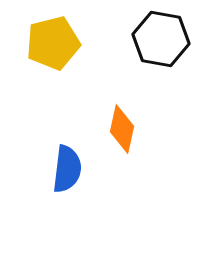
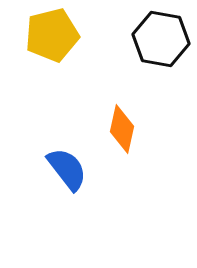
yellow pentagon: moved 1 px left, 8 px up
blue semicircle: rotated 45 degrees counterclockwise
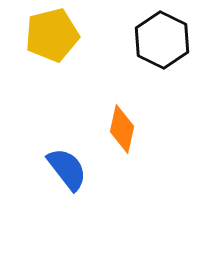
black hexagon: moved 1 px right, 1 px down; rotated 16 degrees clockwise
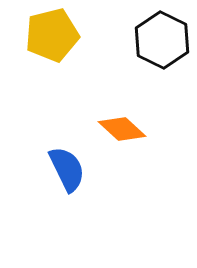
orange diamond: rotated 60 degrees counterclockwise
blue semicircle: rotated 12 degrees clockwise
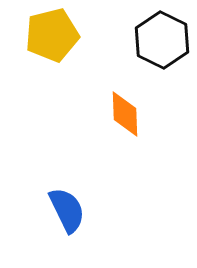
orange diamond: moved 3 px right, 15 px up; rotated 45 degrees clockwise
blue semicircle: moved 41 px down
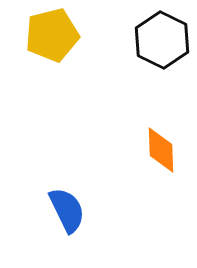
orange diamond: moved 36 px right, 36 px down
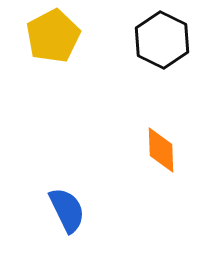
yellow pentagon: moved 1 px right, 1 px down; rotated 14 degrees counterclockwise
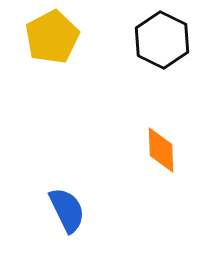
yellow pentagon: moved 1 px left, 1 px down
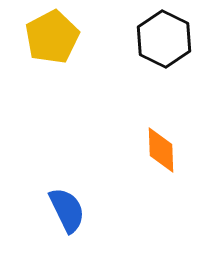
black hexagon: moved 2 px right, 1 px up
